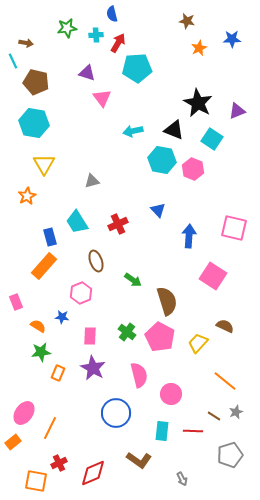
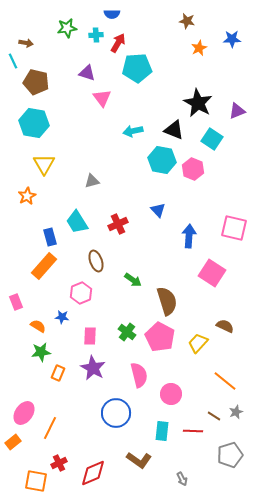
blue semicircle at (112, 14): rotated 77 degrees counterclockwise
pink square at (213, 276): moved 1 px left, 3 px up
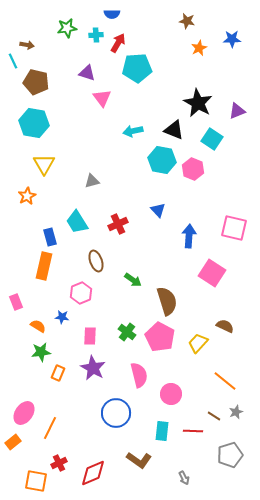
brown arrow at (26, 43): moved 1 px right, 2 px down
orange rectangle at (44, 266): rotated 28 degrees counterclockwise
gray arrow at (182, 479): moved 2 px right, 1 px up
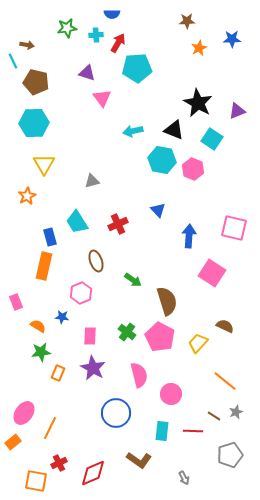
brown star at (187, 21): rotated 14 degrees counterclockwise
cyan hexagon at (34, 123): rotated 12 degrees counterclockwise
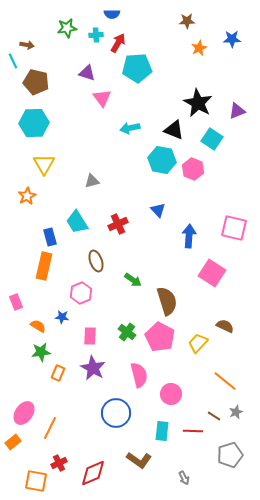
cyan arrow at (133, 131): moved 3 px left, 3 px up
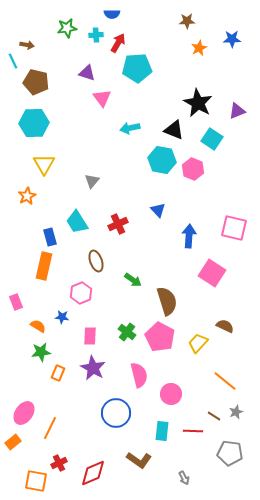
gray triangle at (92, 181): rotated 35 degrees counterclockwise
gray pentagon at (230, 455): moved 2 px up; rotated 25 degrees clockwise
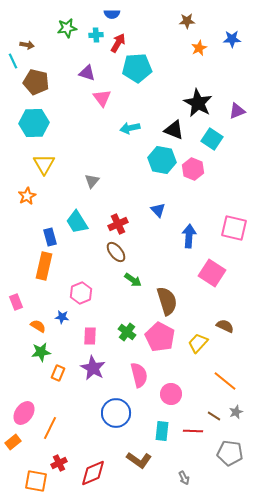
brown ellipse at (96, 261): moved 20 px right, 9 px up; rotated 20 degrees counterclockwise
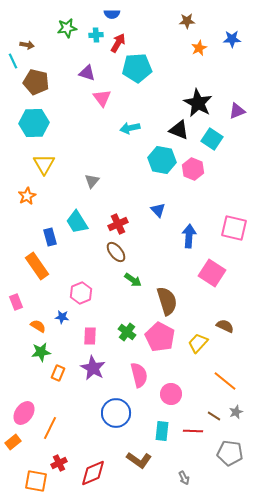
black triangle at (174, 130): moved 5 px right
orange rectangle at (44, 266): moved 7 px left; rotated 48 degrees counterclockwise
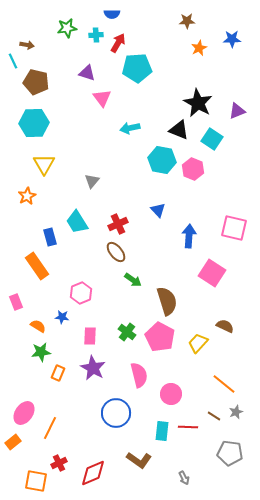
orange line at (225, 381): moved 1 px left, 3 px down
red line at (193, 431): moved 5 px left, 4 px up
